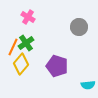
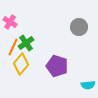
pink cross: moved 18 px left, 5 px down
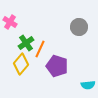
orange line: moved 27 px right, 2 px down
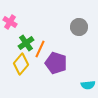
purple pentagon: moved 1 px left, 3 px up
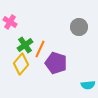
green cross: moved 1 px left, 2 px down
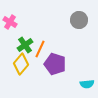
gray circle: moved 7 px up
purple pentagon: moved 1 px left, 1 px down
cyan semicircle: moved 1 px left, 1 px up
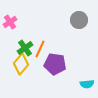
pink cross: rotated 24 degrees clockwise
green cross: moved 3 px down
purple pentagon: rotated 10 degrees counterclockwise
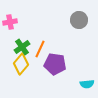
pink cross: rotated 24 degrees clockwise
green cross: moved 3 px left, 1 px up
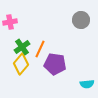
gray circle: moved 2 px right
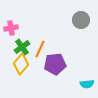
pink cross: moved 1 px right, 6 px down
purple pentagon: rotated 15 degrees counterclockwise
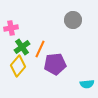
gray circle: moved 8 px left
yellow diamond: moved 3 px left, 2 px down
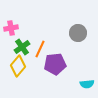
gray circle: moved 5 px right, 13 px down
